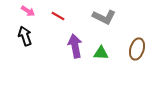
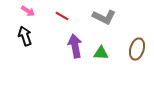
red line: moved 4 px right
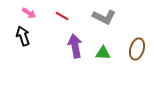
pink arrow: moved 1 px right, 2 px down
black arrow: moved 2 px left
green triangle: moved 2 px right
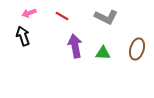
pink arrow: rotated 128 degrees clockwise
gray L-shape: moved 2 px right
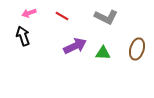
purple arrow: rotated 75 degrees clockwise
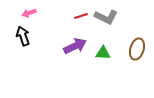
red line: moved 19 px right; rotated 48 degrees counterclockwise
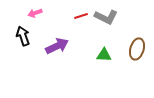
pink arrow: moved 6 px right
purple arrow: moved 18 px left
green triangle: moved 1 px right, 2 px down
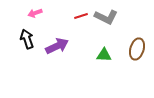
black arrow: moved 4 px right, 3 px down
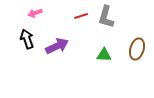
gray L-shape: rotated 80 degrees clockwise
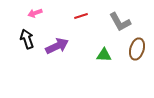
gray L-shape: moved 14 px right, 5 px down; rotated 45 degrees counterclockwise
